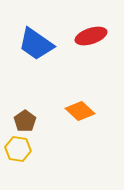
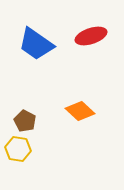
brown pentagon: rotated 10 degrees counterclockwise
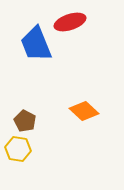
red ellipse: moved 21 px left, 14 px up
blue trapezoid: rotated 33 degrees clockwise
orange diamond: moved 4 px right
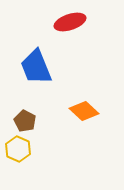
blue trapezoid: moved 23 px down
yellow hexagon: rotated 15 degrees clockwise
